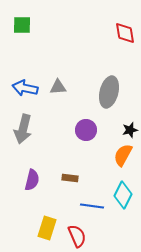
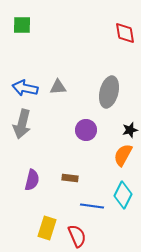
gray arrow: moved 1 px left, 5 px up
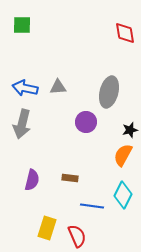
purple circle: moved 8 px up
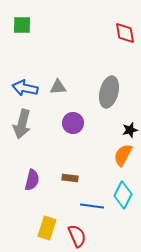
purple circle: moved 13 px left, 1 px down
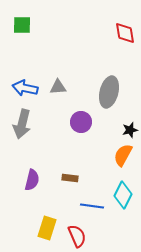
purple circle: moved 8 px right, 1 px up
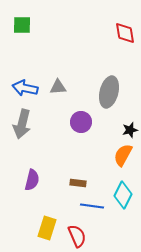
brown rectangle: moved 8 px right, 5 px down
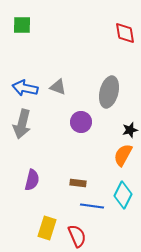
gray triangle: rotated 24 degrees clockwise
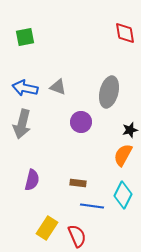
green square: moved 3 px right, 12 px down; rotated 12 degrees counterclockwise
yellow rectangle: rotated 15 degrees clockwise
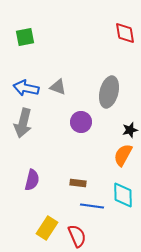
blue arrow: moved 1 px right
gray arrow: moved 1 px right, 1 px up
cyan diamond: rotated 28 degrees counterclockwise
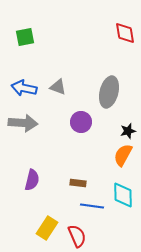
blue arrow: moved 2 px left
gray arrow: rotated 100 degrees counterclockwise
black star: moved 2 px left, 1 px down
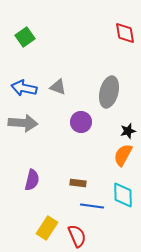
green square: rotated 24 degrees counterclockwise
